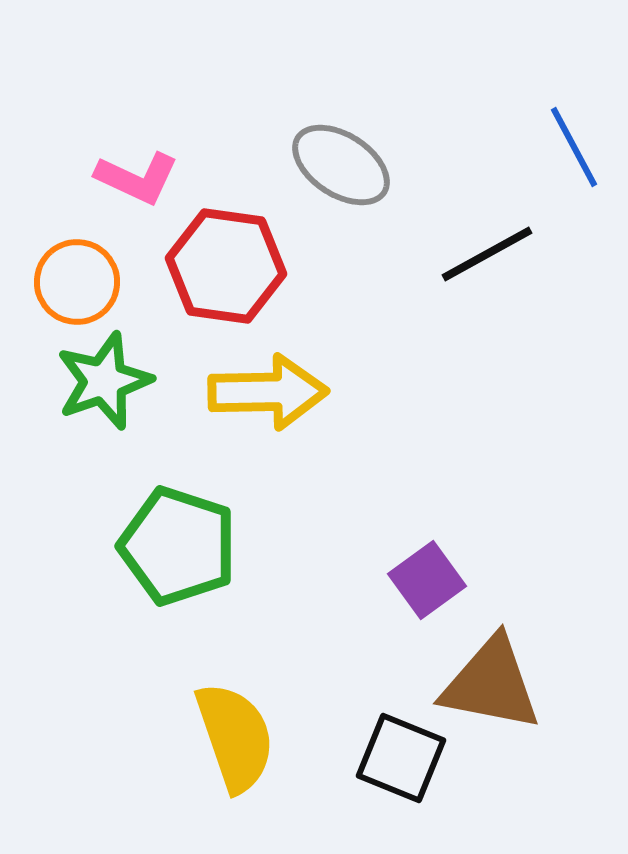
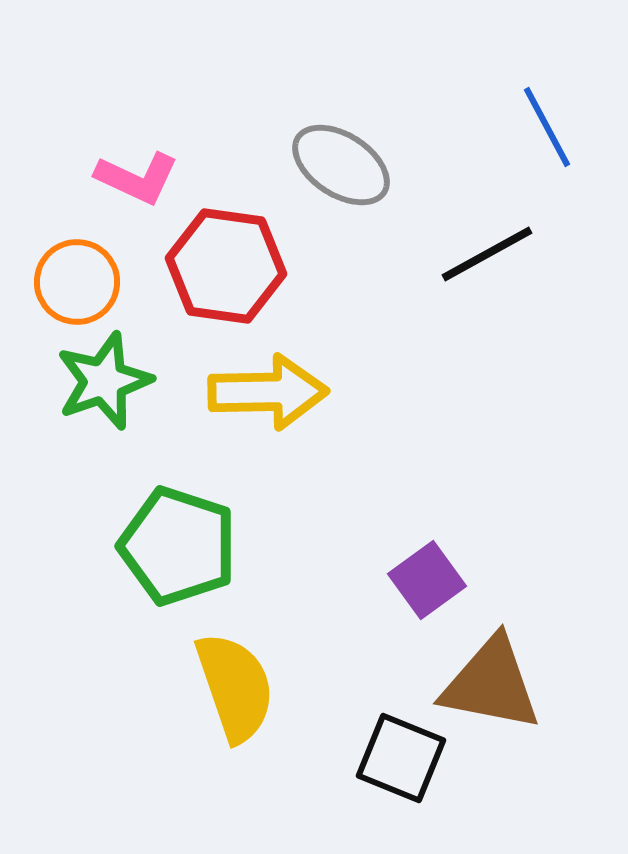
blue line: moved 27 px left, 20 px up
yellow semicircle: moved 50 px up
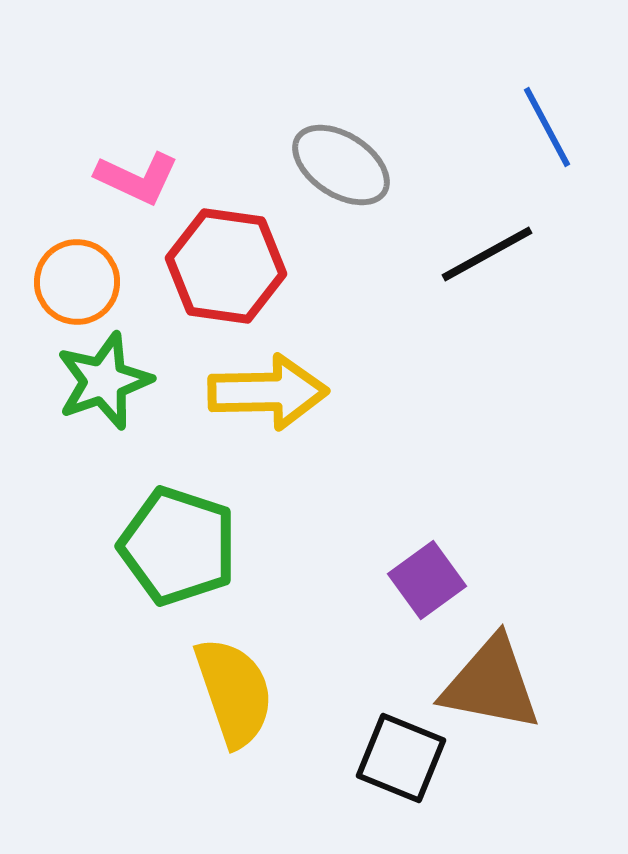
yellow semicircle: moved 1 px left, 5 px down
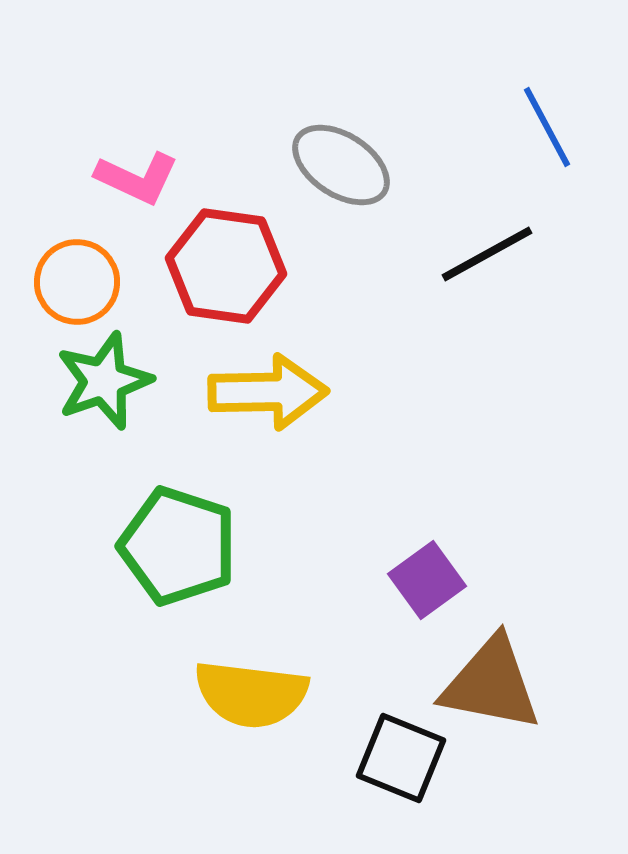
yellow semicircle: moved 17 px right, 2 px down; rotated 116 degrees clockwise
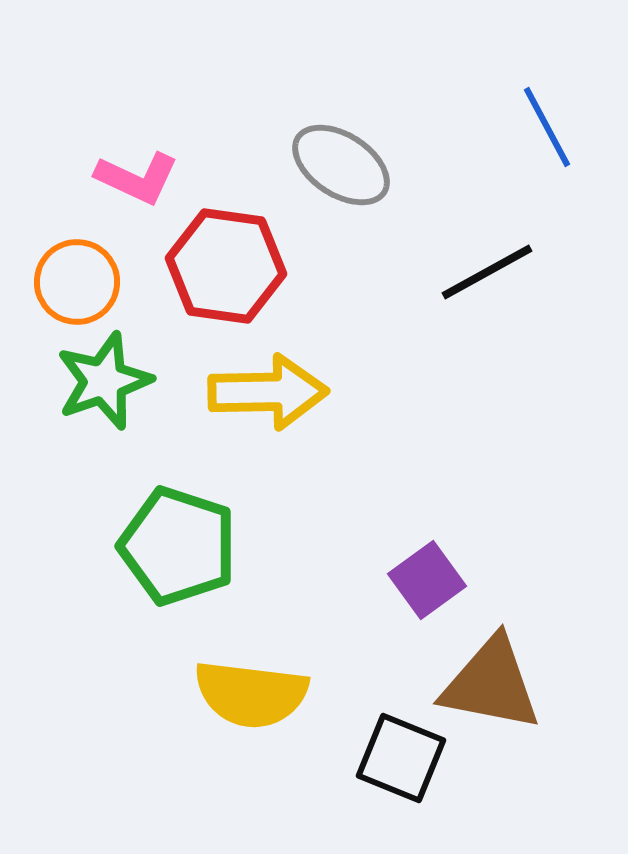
black line: moved 18 px down
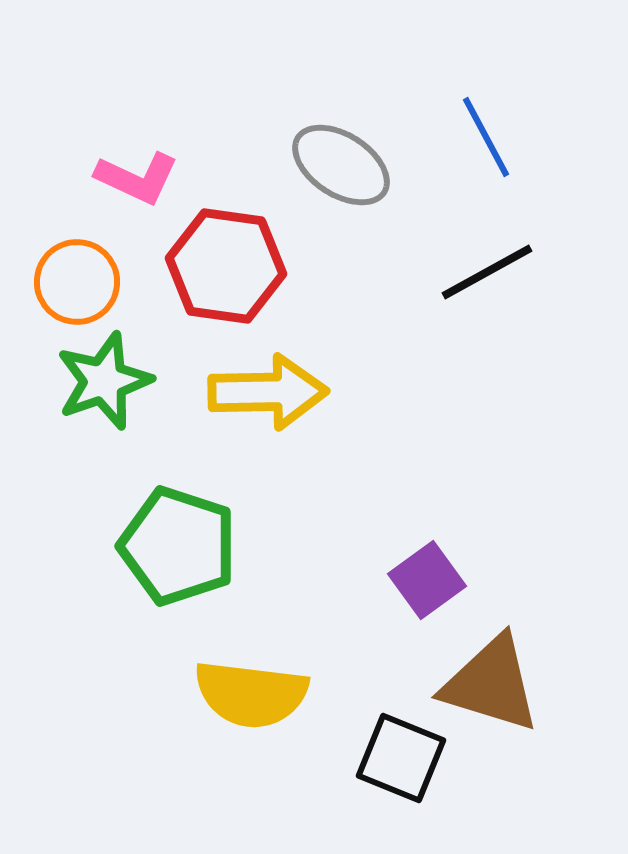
blue line: moved 61 px left, 10 px down
brown triangle: rotated 6 degrees clockwise
